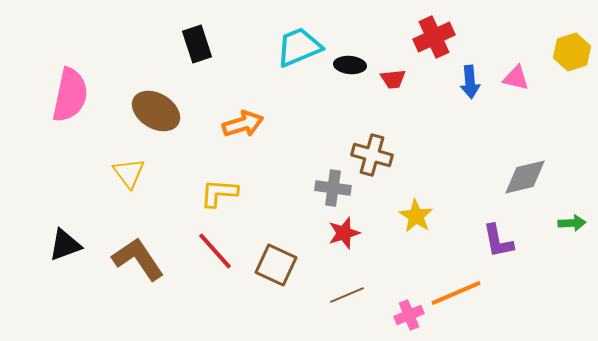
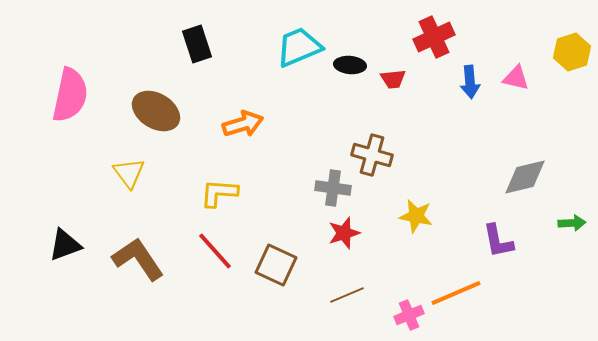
yellow star: rotated 20 degrees counterclockwise
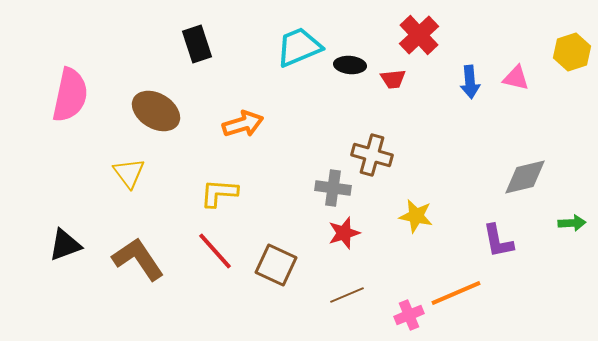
red cross: moved 15 px left, 2 px up; rotated 18 degrees counterclockwise
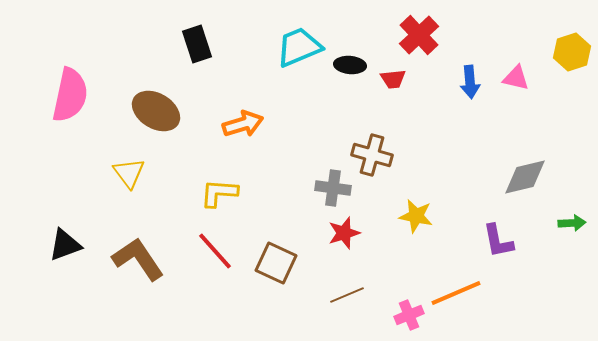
brown square: moved 2 px up
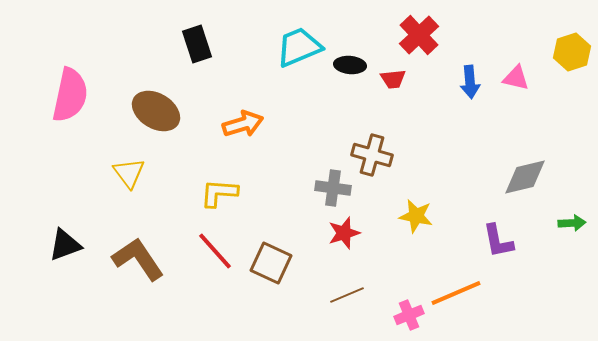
brown square: moved 5 px left
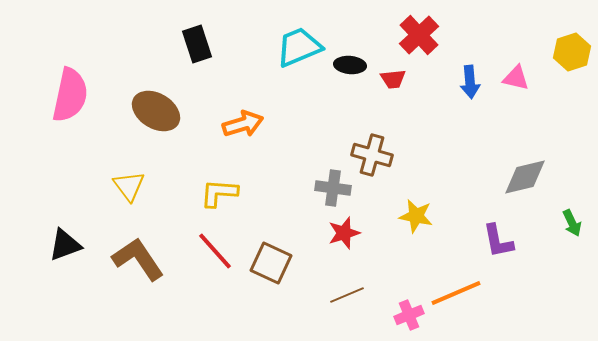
yellow triangle: moved 13 px down
green arrow: rotated 68 degrees clockwise
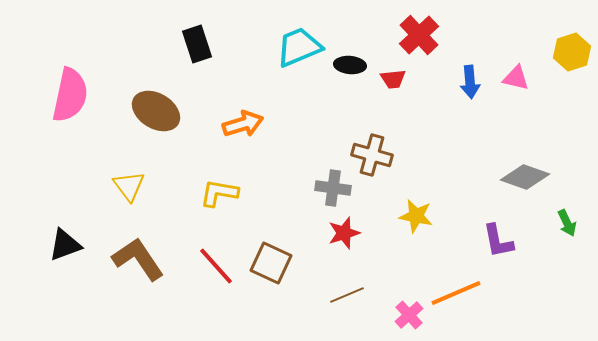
gray diamond: rotated 33 degrees clockwise
yellow L-shape: rotated 6 degrees clockwise
green arrow: moved 5 px left
red line: moved 1 px right, 15 px down
pink cross: rotated 20 degrees counterclockwise
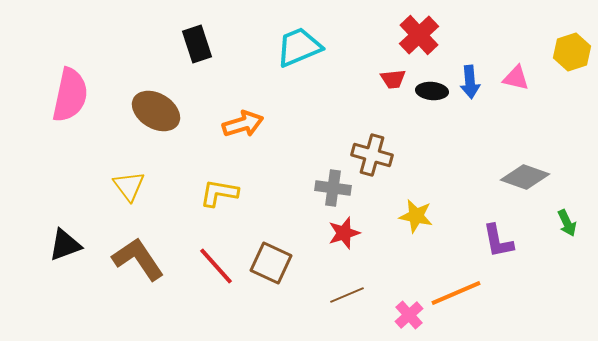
black ellipse: moved 82 px right, 26 px down
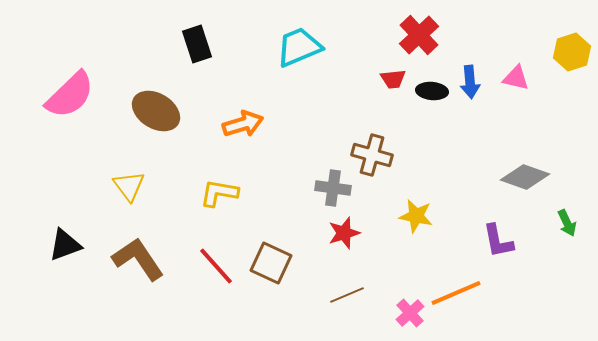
pink semicircle: rotated 34 degrees clockwise
pink cross: moved 1 px right, 2 px up
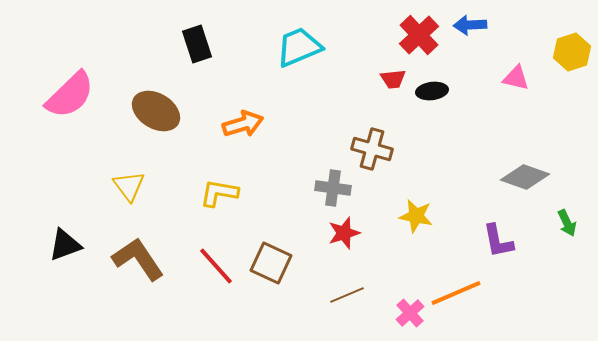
blue arrow: moved 57 px up; rotated 92 degrees clockwise
black ellipse: rotated 12 degrees counterclockwise
brown cross: moved 6 px up
